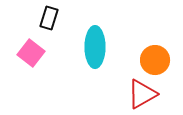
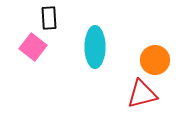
black rectangle: rotated 20 degrees counterclockwise
pink square: moved 2 px right, 6 px up
red triangle: rotated 16 degrees clockwise
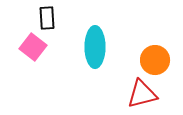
black rectangle: moved 2 px left
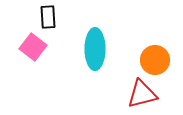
black rectangle: moved 1 px right, 1 px up
cyan ellipse: moved 2 px down
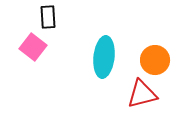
cyan ellipse: moved 9 px right, 8 px down; rotated 6 degrees clockwise
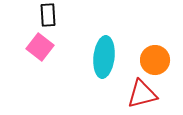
black rectangle: moved 2 px up
pink square: moved 7 px right
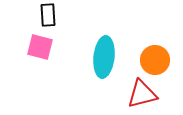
pink square: rotated 24 degrees counterclockwise
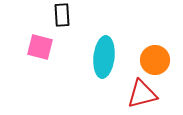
black rectangle: moved 14 px right
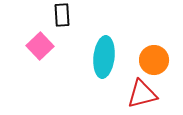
pink square: moved 1 px up; rotated 32 degrees clockwise
orange circle: moved 1 px left
